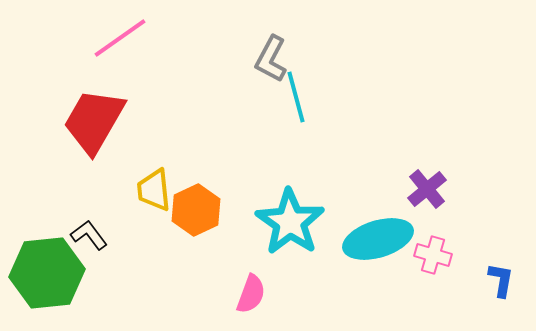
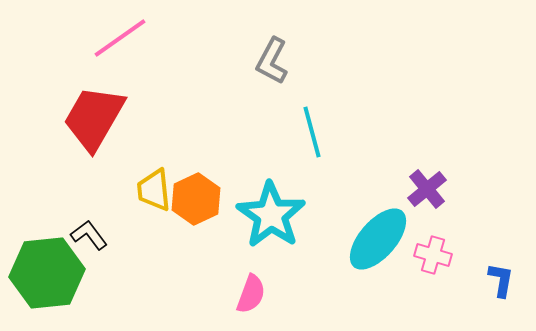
gray L-shape: moved 1 px right, 2 px down
cyan line: moved 16 px right, 35 px down
red trapezoid: moved 3 px up
orange hexagon: moved 11 px up
cyan star: moved 19 px left, 7 px up
cyan ellipse: rotated 32 degrees counterclockwise
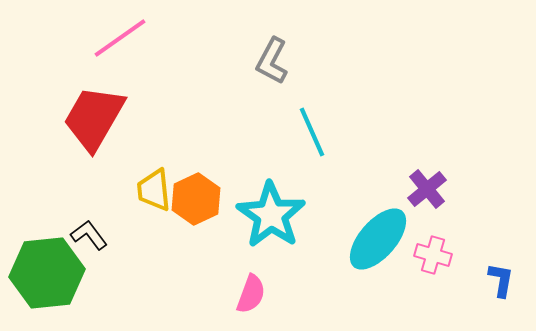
cyan line: rotated 9 degrees counterclockwise
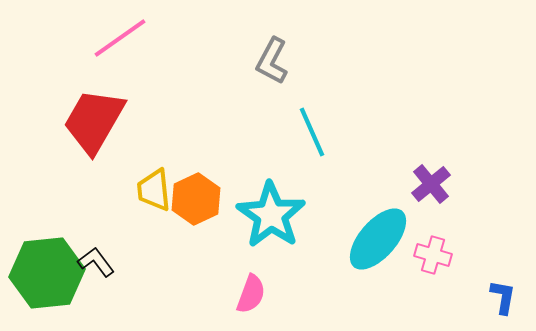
red trapezoid: moved 3 px down
purple cross: moved 4 px right, 5 px up
black L-shape: moved 7 px right, 27 px down
blue L-shape: moved 2 px right, 17 px down
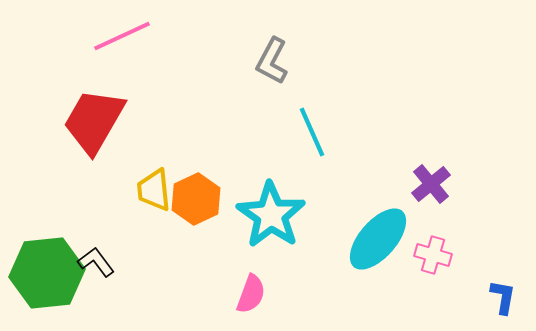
pink line: moved 2 px right, 2 px up; rotated 10 degrees clockwise
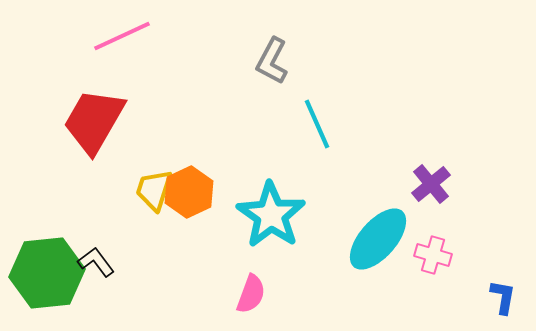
cyan line: moved 5 px right, 8 px up
yellow trapezoid: rotated 24 degrees clockwise
orange hexagon: moved 7 px left, 7 px up
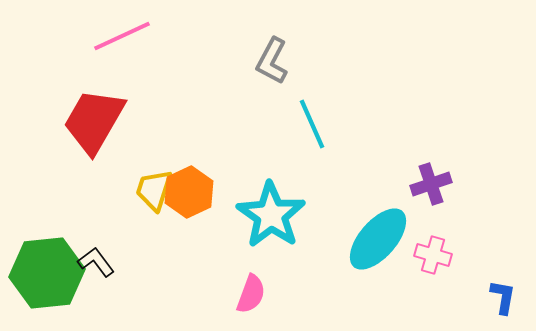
cyan line: moved 5 px left
purple cross: rotated 21 degrees clockwise
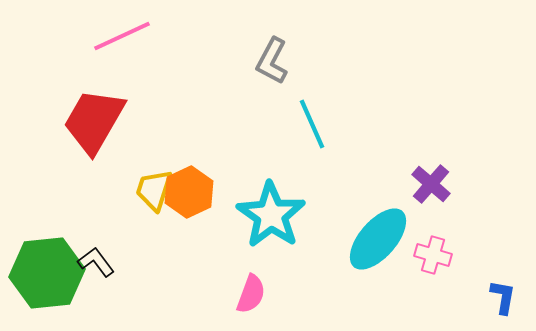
purple cross: rotated 30 degrees counterclockwise
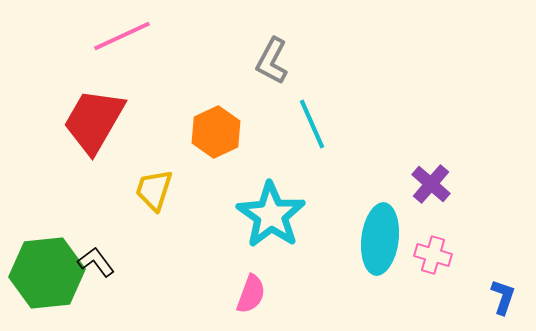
orange hexagon: moved 27 px right, 60 px up
cyan ellipse: moved 2 px right; rotated 34 degrees counterclockwise
blue L-shape: rotated 9 degrees clockwise
